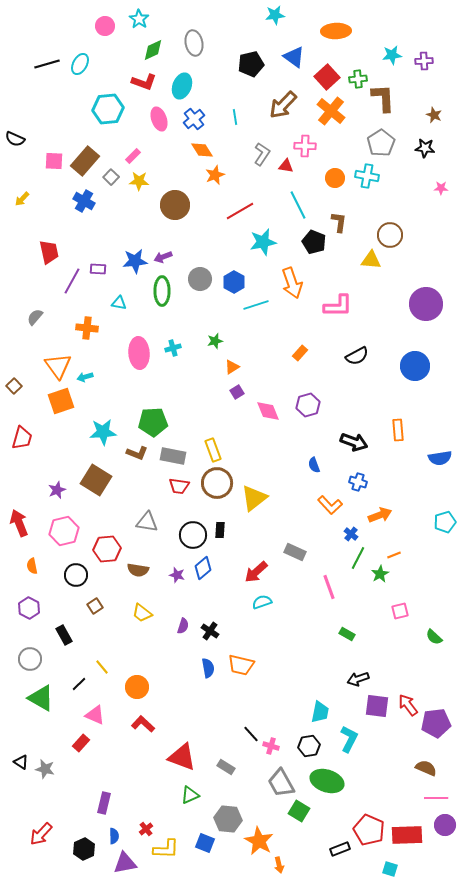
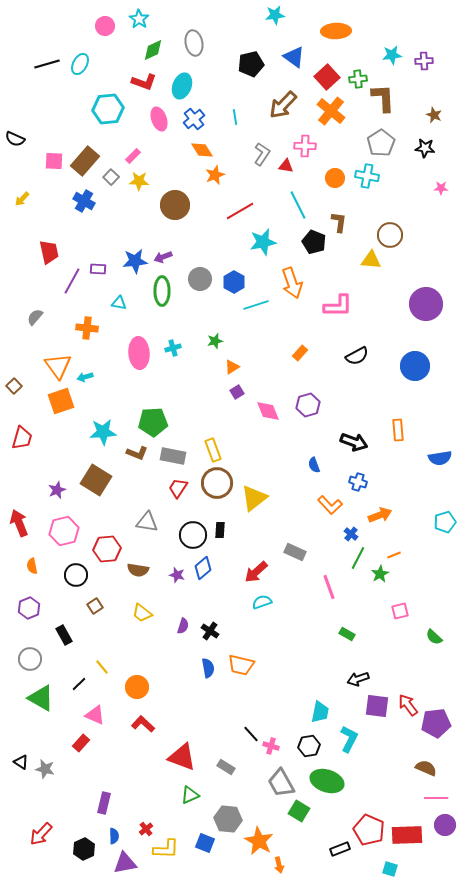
red trapezoid at (179, 486): moved 1 px left, 2 px down; rotated 115 degrees clockwise
purple hexagon at (29, 608): rotated 10 degrees clockwise
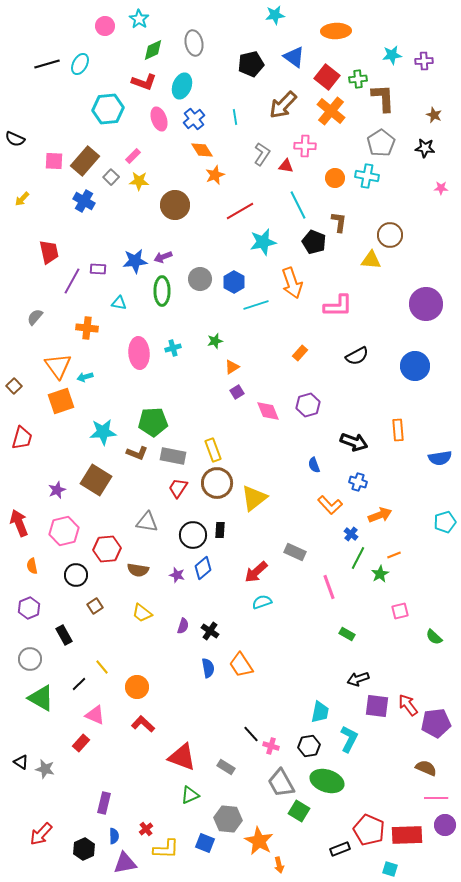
red square at (327, 77): rotated 10 degrees counterclockwise
orange trapezoid at (241, 665): rotated 44 degrees clockwise
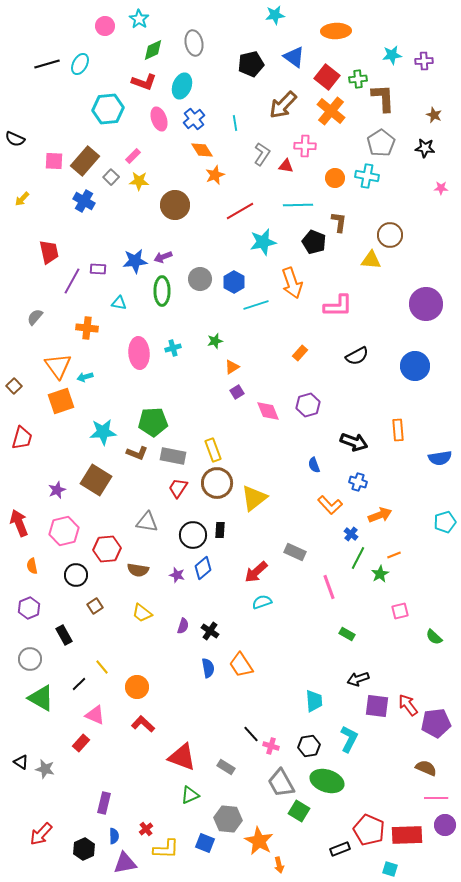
cyan line at (235, 117): moved 6 px down
cyan line at (298, 205): rotated 64 degrees counterclockwise
cyan trapezoid at (320, 712): moved 6 px left, 11 px up; rotated 15 degrees counterclockwise
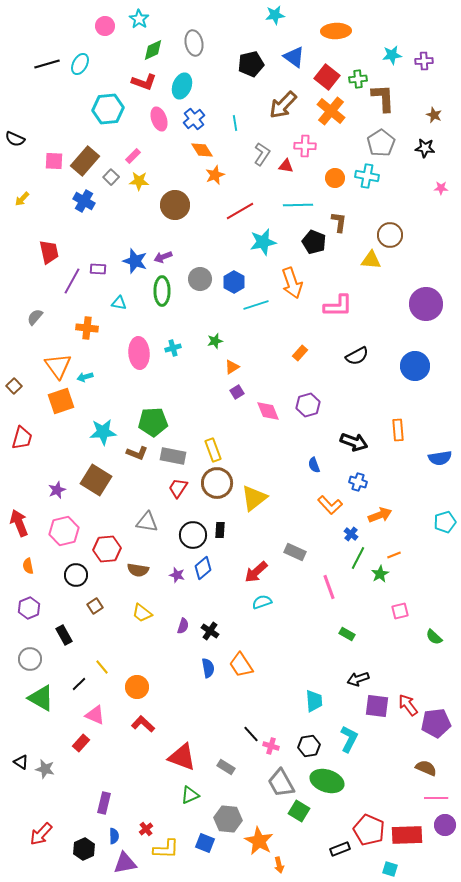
blue star at (135, 261): rotated 25 degrees clockwise
orange semicircle at (32, 566): moved 4 px left
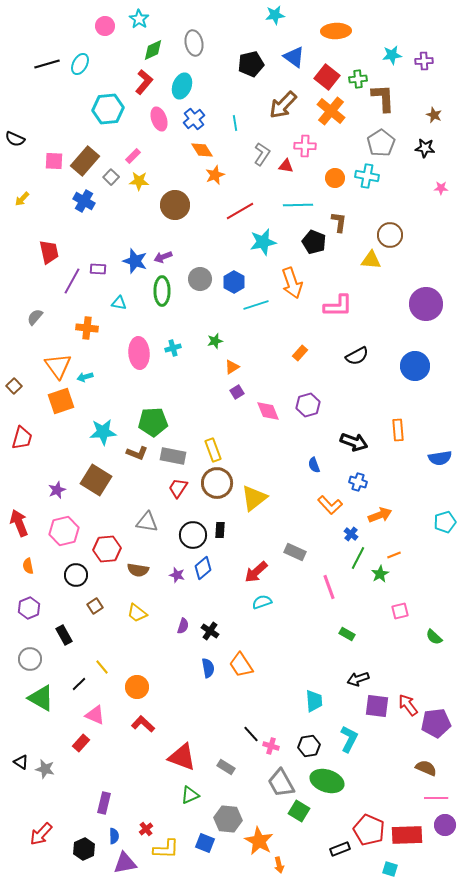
red L-shape at (144, 82): rotated 70 degrees counterclockwise
yellow trapezoid at (142, 613): moved 5 px left
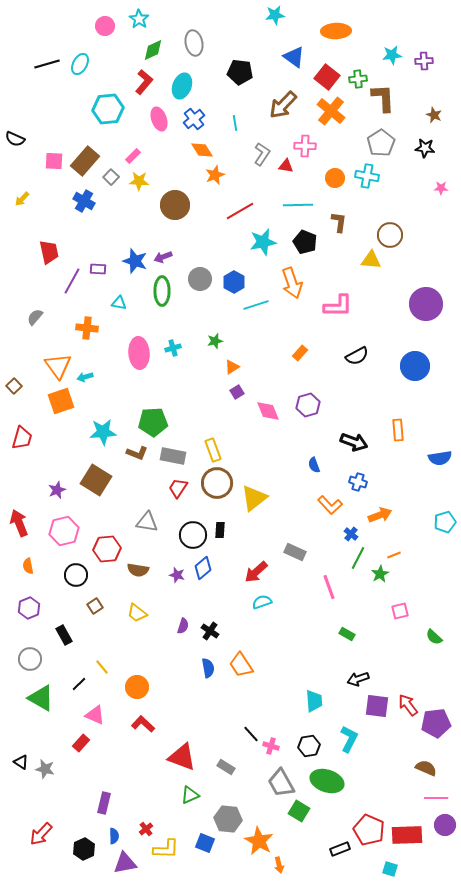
black pentagon at (251, 64): moved 11 px left, 8 px down; rotated 20 degrees clockwise
black pentagon at (314, 242): moved 9 px left
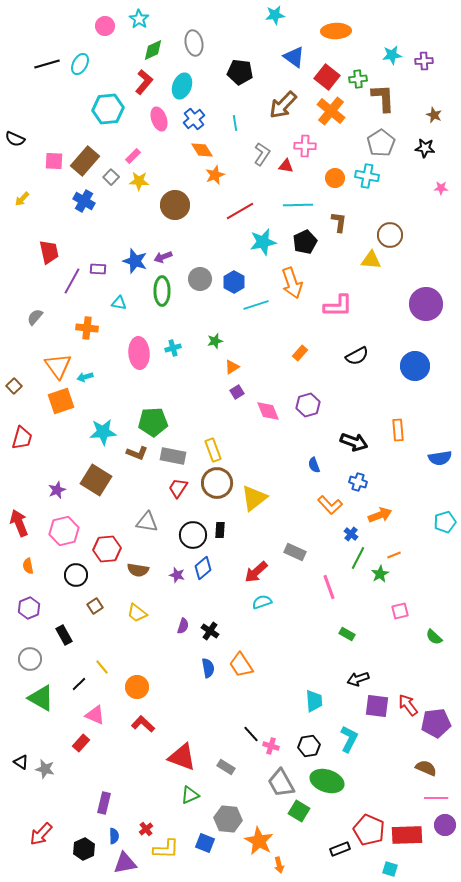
black pentagon at (305, 242): rotated 25 degrees clockwise
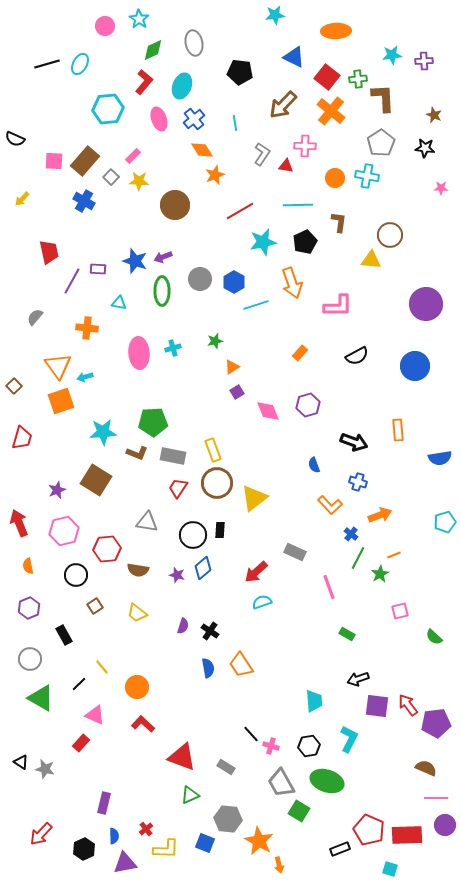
blue triangle at (294, 57): rotated 10 degrees counterclockwise
